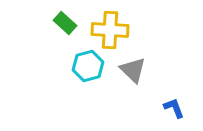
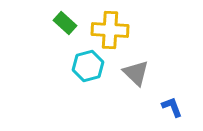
gray triangle: moved 3 px right, 3 px down
blue L-shape: moved 2 px left, 1 px up
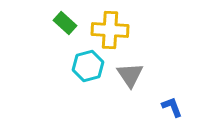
gray triangle: moved 6 px left, 2 px down; rotated 12 degrees clockwise
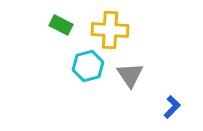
green rectangle: moved 4 px left, 2 px down; rotated 15 degrees counterclockwise
blue L-shape: rotated 65 degrees clockwise
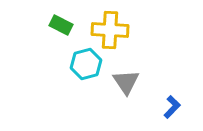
cyan hexagon: moved 2 px left, 2 px up
gray triangle: moved 4 px left, 7 px down
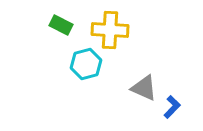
gray triangle: moved 18 px right, 6 px down; rotated 32 degrees counterclockwise
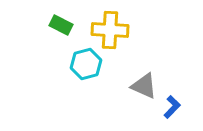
gray triangle: moved 2 px up
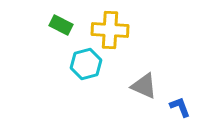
blue L-shape: moved 8 px right; rotated 65 degrees counterclockwise
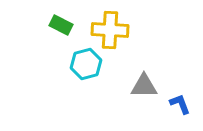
gray triangle: rotated 24 degrees counterclockwise
blue L-shape: moved 3 px up
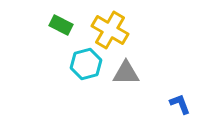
yellow cross: rotated 27 degrees clockwise
gray triangle: moved 18 px left, 13 px up
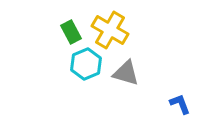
green rectangle: moved 10 px right, 7 px down; rotated 35 degrees clockwise
cyan hexagon: rotated 8 degrees counterclockwise
gray triangle: rotated 16 degrees clockwise
